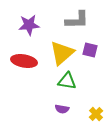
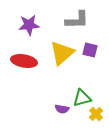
green triangle: moved 15 px right, 17 px down; rotated 24 degrees counterclockwise
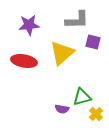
purple square: moved 3 px right, 8 px up
green triangle: moved 1 px up
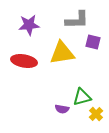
yellow triangle: rotated 32 degrees clockwise
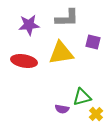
gray L-shape: moved 10 px left, 2 px up
yellow triangle: moved 1 px left
